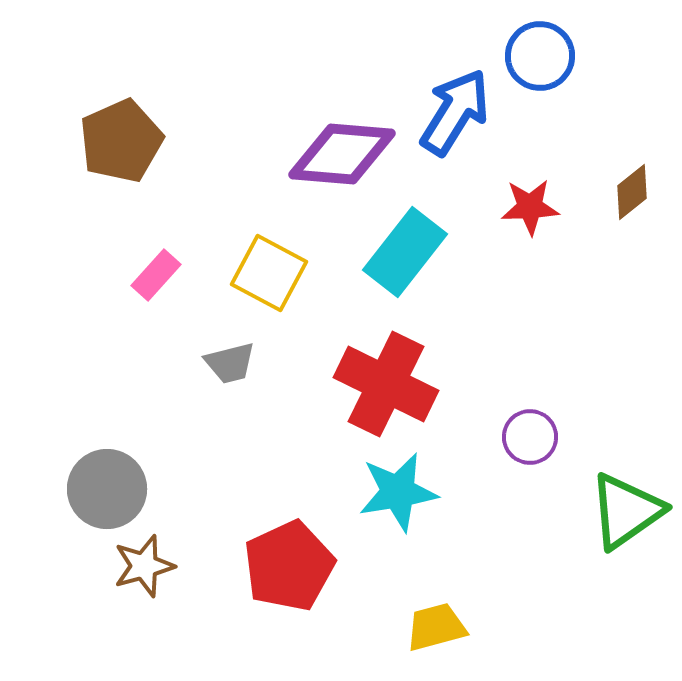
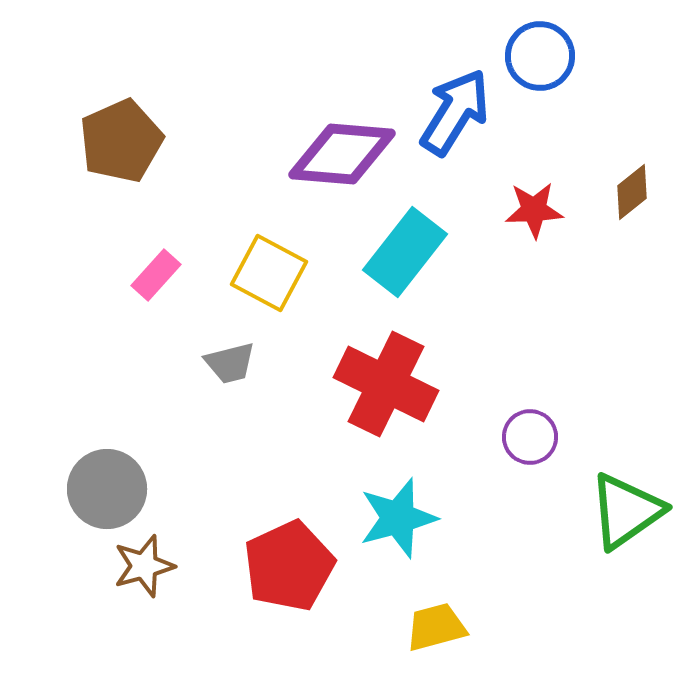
red star: moved 4 px right, 3 px down
cyan star: moved 26 px down; rotated 6 degrees counterclockwise
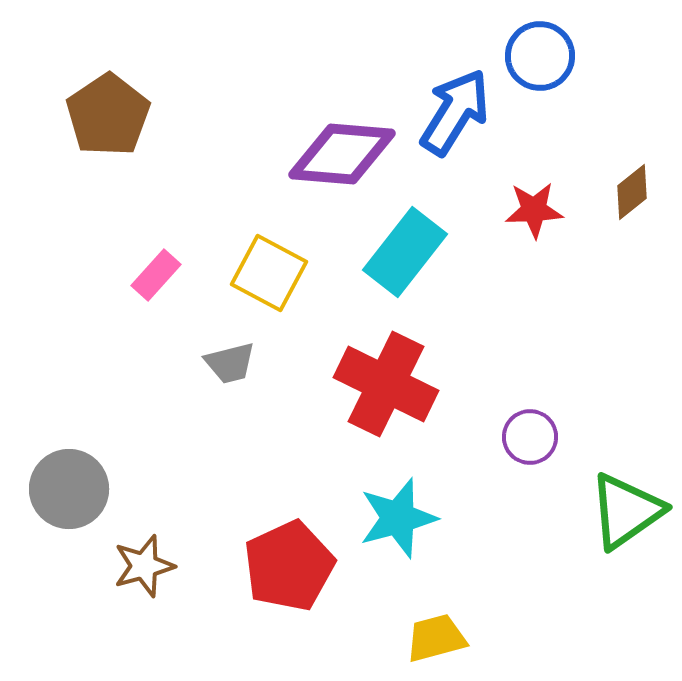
brown pentagon: moved 13 px left, 26 px up; rotated 10 degrees counterclockwise
gray circle: moved 38 px left
yellow trapezoid: moved 11 px down
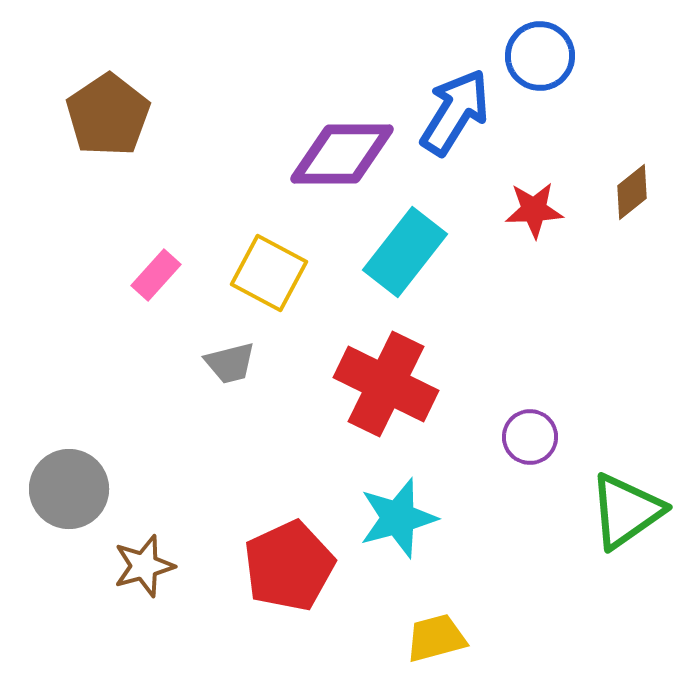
purple diamond: rotated 5 degrees counterclockwise
